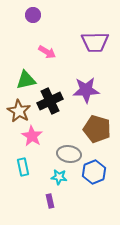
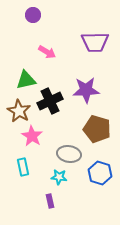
blue hexagon: moved 6 px right, 1 px down; rotated 20 degrees counterclockwise
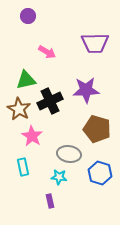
purple circle: moved 5 px left, 1 px down
purple trapezoid: moved 1 px down
brown star: moved 2 px up
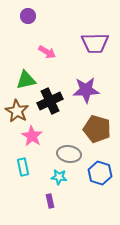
brown star: moved 2 px left, 2 px down
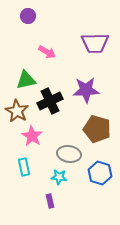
cyan rectangle: moved 1 px right
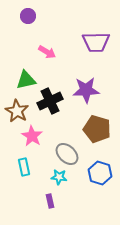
purple trapezoid: moved 1 px right, 1 px up
gray ellipse: moved 2 px left; rotated 35 degrees clockwise
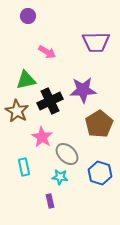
purple star: moved 3 px left
brown pentagon: moved 2 px right, 5 px up; rotated 24 degrees clockwise
pink star: moved 10 px right, 1 px down
cyan star: moved 1 px right
